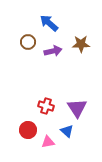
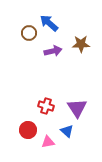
brown circle: moved 1 px right, 9 px up
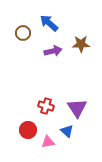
brown circle: moved 6 px left
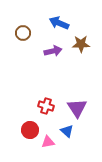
blue arrow: moved 10 px right; rotated 18 degrees counterclockwise
red circle: moved 2 px right
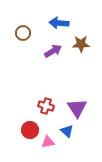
blue arrow: rotated 18 degrees counterclockwise
purple arrow: rotated 18 degrees counterclockwise
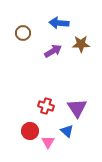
red circle: moved 1 px down
pink triangle: rotated 48 degrees counterclockwise
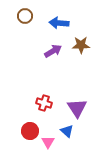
brown circle: moved 2 px right, 17 px up
brown star: moved 1 px down
red cross: moved 2 px left, 3 px up
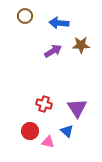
red cross: moved 1 px down
pink triangle: rotated 48 degrees counterclockwise
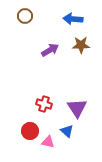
blue arrow: moved 14 px right, 4 px up
purple arrow: moved 3 px left, 1 px up
